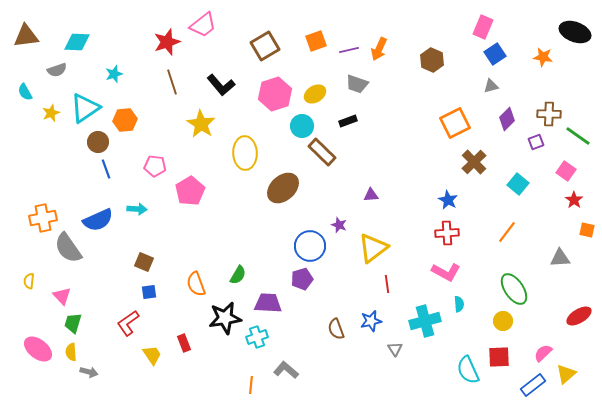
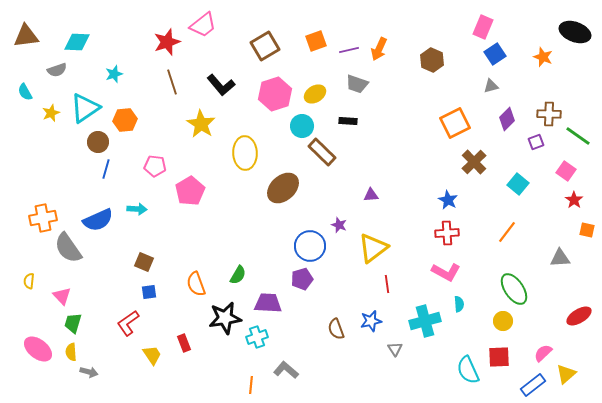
orange star at (543, 57): rotated 12 degrees clockwise
black rectangle at (348, 121): rotated 24 degrees clockwise
blue line at (106, 169): rotated 36 degrees clockwise
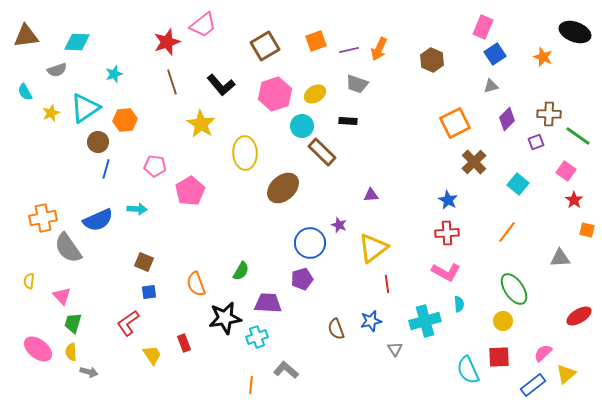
blue circle at (310, 246): moved 3 px up
green semicircle at (238, 275): moved 3 px right, 4 px up
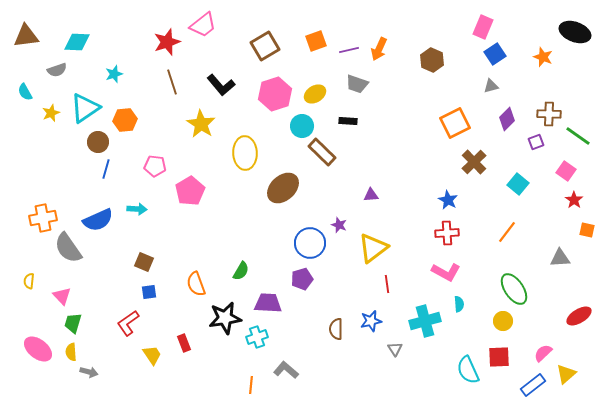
brown semicircle at (336, 329): rotated 20 degrees clockwise
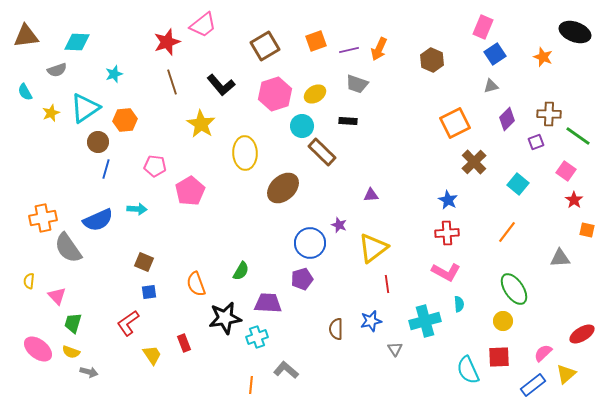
pink triangle at (62, 296): moved 5 px left
red ellipse at (579, 316): moved 3 px right, 18 px down
yellow semicircle at (71, 352): rotated 66 degrees counterclockwise
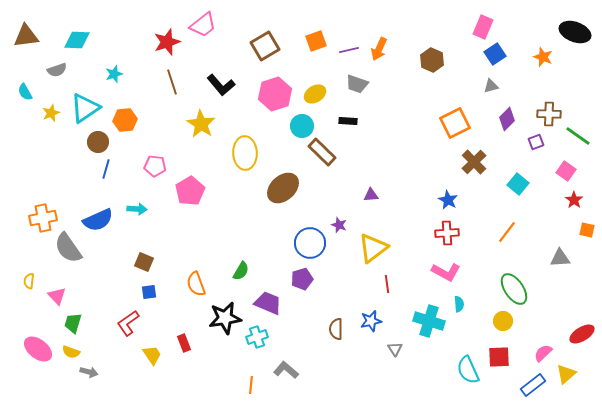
cyan diamond at (77, 42): moved 2 px up
purple trapezoid at (268, 303): rotated 20 degrees clockwise
cyan cross at (425, 321): moved 4 px right; rotated 32 degrees clockwise
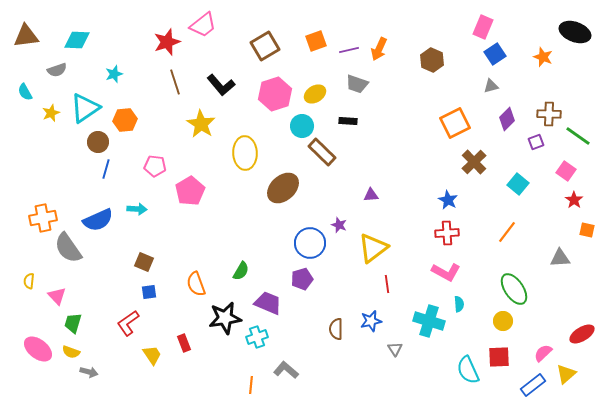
brown line at (172, 82): moved 3 px right
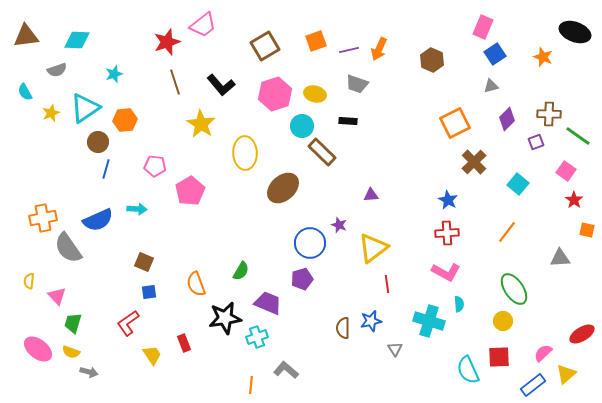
yellow ellipse at (315, 94): rotated 45 degrees clockwise
brown semicircle at (336, 329): moved 7 px right, 1 px up
